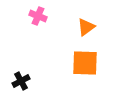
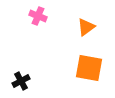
orange square: moved 4 px right, 5 px down; rotated 8 degrees clockwise
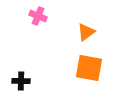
orange triangle: moved 5 px down
black cross: rotated 30 degrees clockwise
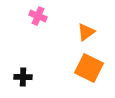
orange square: rotated 16 degrees clockwise
black cross: moved 2 px right, 4 px up
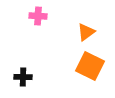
pink cross: rotated 18 degrees counterclockwise
orange square: moved 1 px right, 2 px up
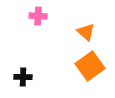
orange triangle: rotated 42 degrees counterclockwise
orange square: rotated 28 degrees clockwise
